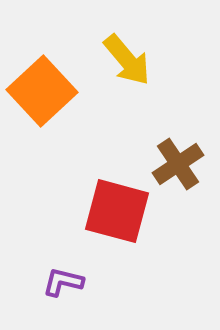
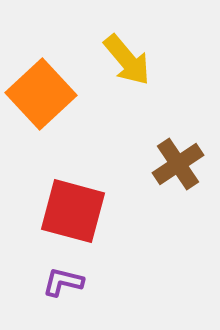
orange square: moved 1 px left, 3 px down
red square: moved 44 px left
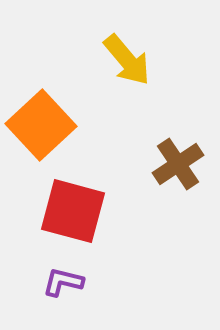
orange square: moved 31 px down
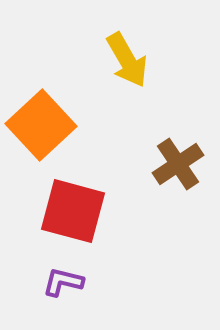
yellow arrow: rotated 10 degrees clockwise
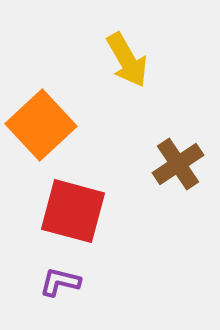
purple L-shape: moved 3 px left
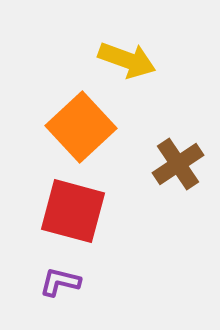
yellow arrow: rotated 40 degrees counterclockwise
orange square: moved 40 px right, 2 px down
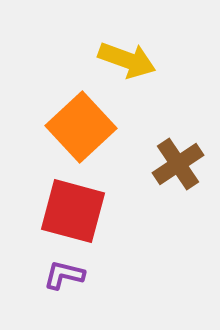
purple L-shape: moved 4 px right, 7 px up
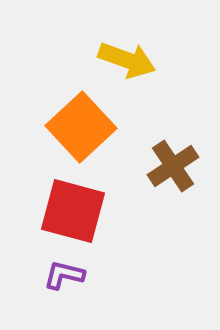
brown cross: moved 5 px left, 2 px down
